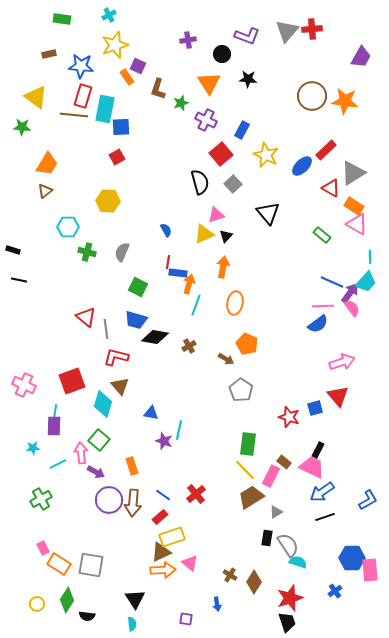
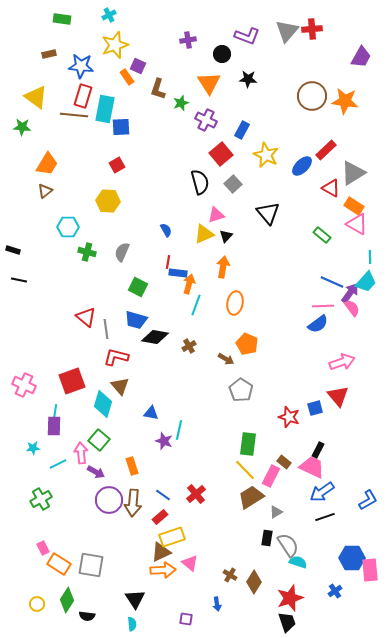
red square at (117, 157): moved 8 px down
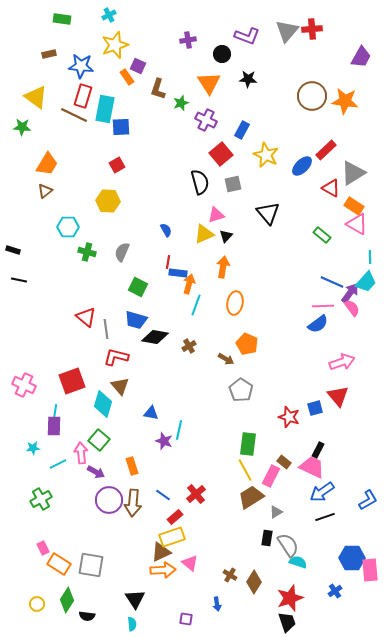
brown line at (74, 115): rotated 20 degrees clockwise
gray square at (233, 184): rotated 30 degrees clockwise
yellow line at (245, 470): rotated 15 degrees clockwise
red rectangle at (160, 517): moved 15 px right
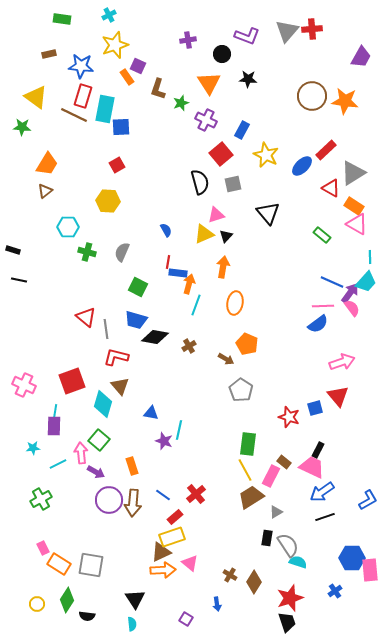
purple square at (186, 619): rotated 24 degrees clockwise
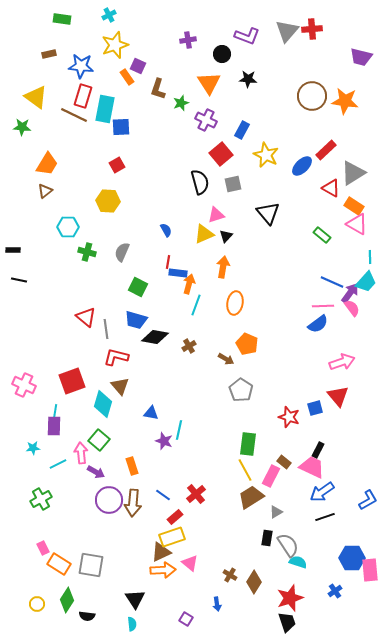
purple trapezoid at (361, 57): rotated 75 degrees clockwise
black rectangle at (13, 250): rotated 16 degrees counterclockwise
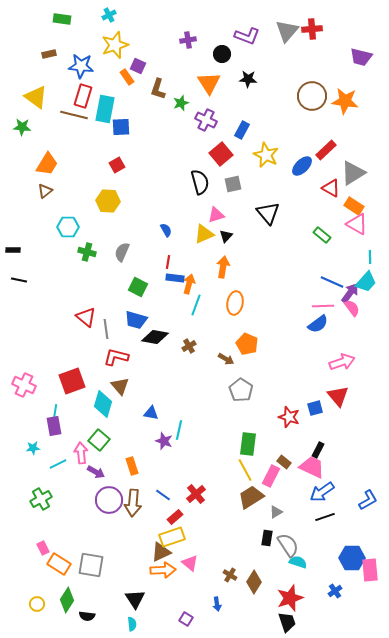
brown line at (74, 115): rotated 12 degrees counterclockwise
blue rectangle at (178, 273): moved 3 px left, 5 px down
purple rectangle at (54, 426): rotated 12 degrees counterclockwise
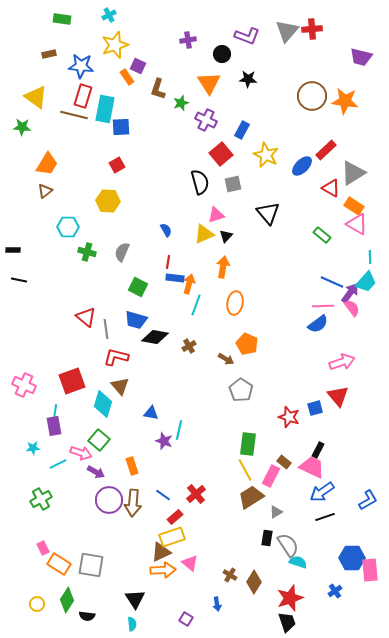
pink arrow at (81, 453): rotated 115 degrees clockwise
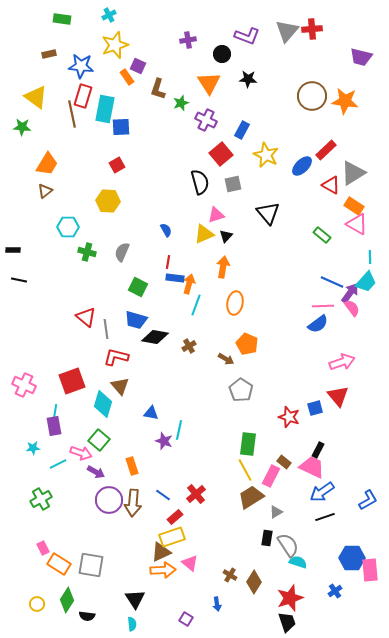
brown line at (74, 115): moved 2 px left, 1 px up; rotated 64 degrees clockwise
red triangle at (331, 188): moved 3 px up
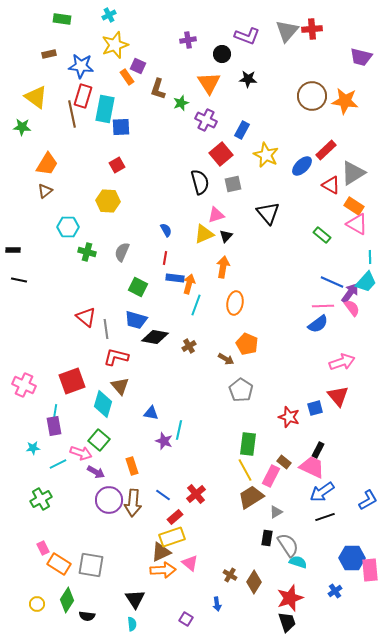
red line at (168, 262): moved 3 px left, 4 px up
